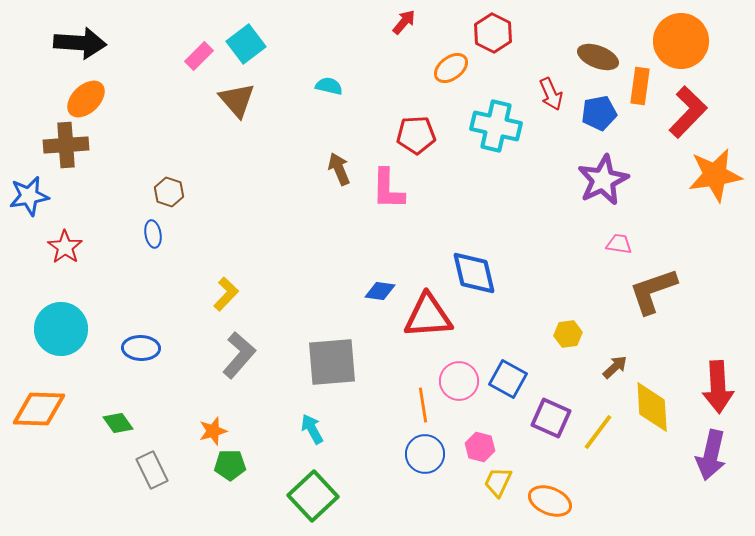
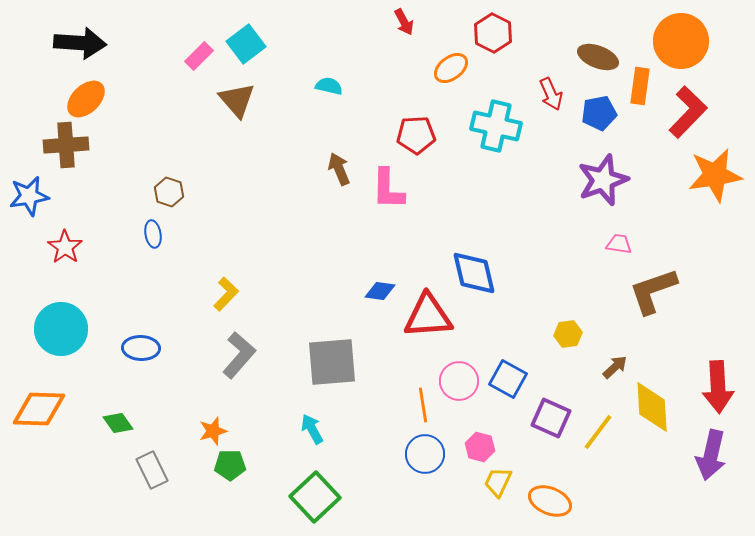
red arrow at (404, 22): rotated 112 degrees clockwise
purple star at (603, 180): rotated 6 degrees clockwise
green square at (313, 496): moved 2 px right, 1 px down
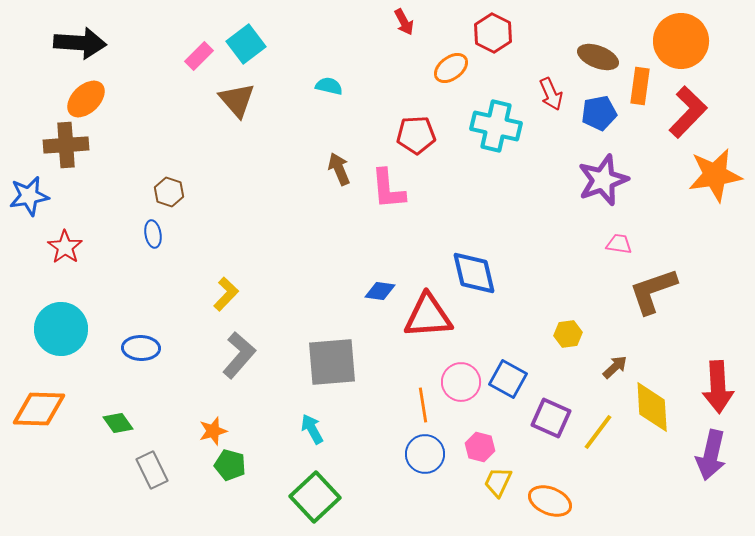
pink L-shape at (388, 189): rotated 6 degrees counterclockwise
pink circle at (459, 381): moved 2 px right, 1 px down
green pentagon at (230, 465): rotated 16 degrees clockwise
